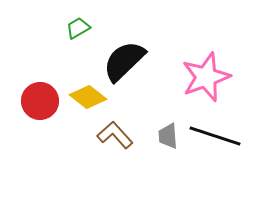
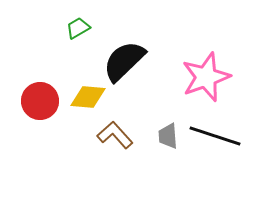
yellow diamond: rotated 33 degrees counterclockwise
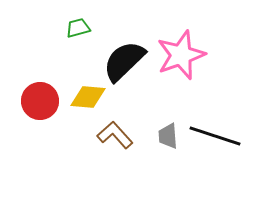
green trapezoid: rotated 15 degrees clockwise
pink star: moved 25 px left, 22 px up
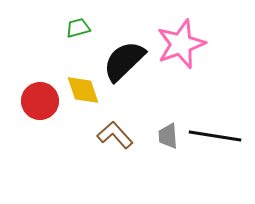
pink star: moved 11 px up
yellow diamond: moved 5 px left, 7 px up; rotated 66 degrees clockwise
black line: rotated 9 degrees counterclockwise
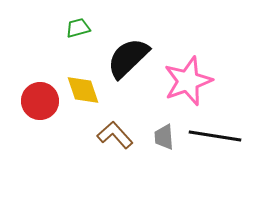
pink star: moved 7 px right, 37 px down
black semicircle: moved 4 px right, 3 px up
gray trapezoid: moved 4 px left, 1 px down
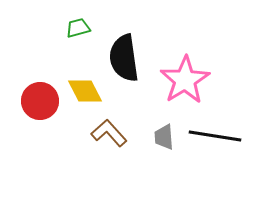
black semicircle: moved 4 px left; rotated 54 degrees counterclockwise
pink star: moved 3 px left, 1 px up; rotated 12 degrees counterclockwise
yellow diamond: moved 2 px right, 1 px down; rotated 9 degrees counterclockwise
brown L-shape: moved 6 px left, 2 px up
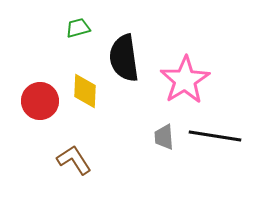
yellow diamond: rotated 30 degrees clockwise
brown L-shape: moved 35 px left, 27 px down; rotated 9 degrees clockwise
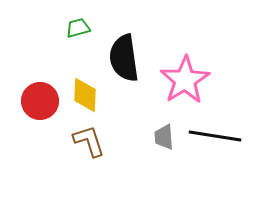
yellow diamond: moved 4 px down
brown L-shape: moved 15 px right, 19 px up; rotated 15 degrees clockwise
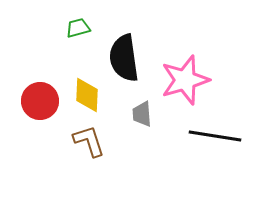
pink star: rotated 15 degrees clockwise
yellow diamond: moved 2 px right
gray trapezoid: moved 22 px left, 23 px up
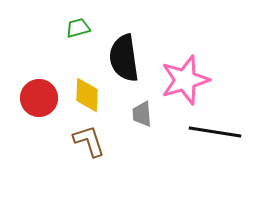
red circle: moved 1 px left, 3 px up
black line: moved 4 px up
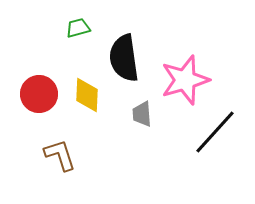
red circle: moved 4 px up
black line: rotated 57 degrees counterclockwise
brown L-shape: moved 29 px left, 14 px down
